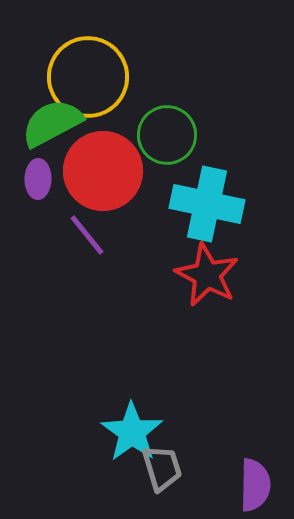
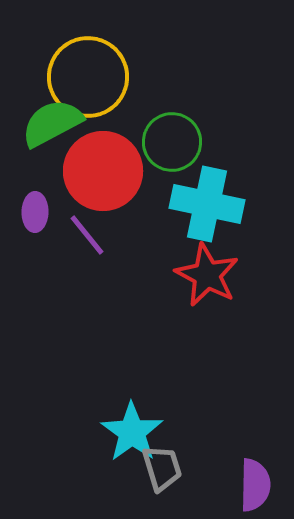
green circle: moved 5 px right, 7 px down
purple ellipse: moved 3 px left, 33 px down
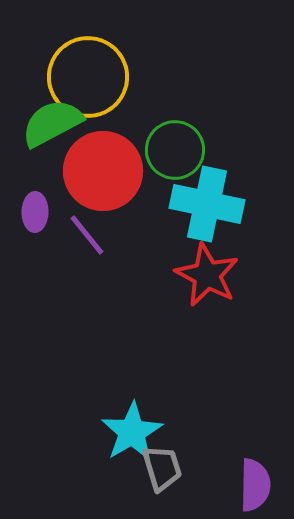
green circle: moved 3 px right, 8 px down
cyan star: rotated 6 degrees clockwise
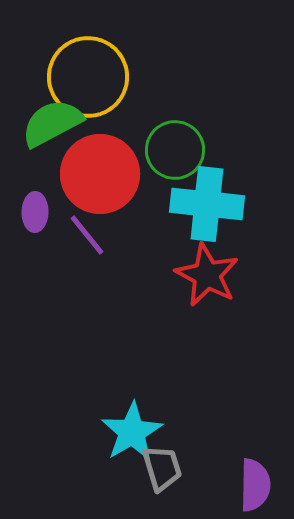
red circle: moved 3 px left, 3 px down
cyan cross: rotated 6 degrees counterclockwise
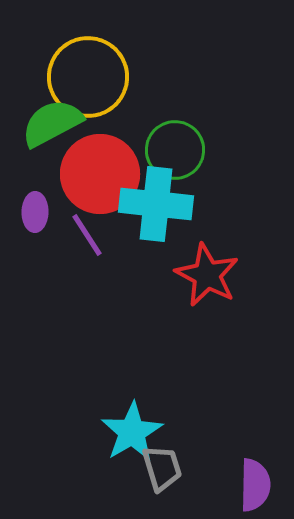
cyan cross: moved 51 px left
purple line: rotated 6 degrees clockwise
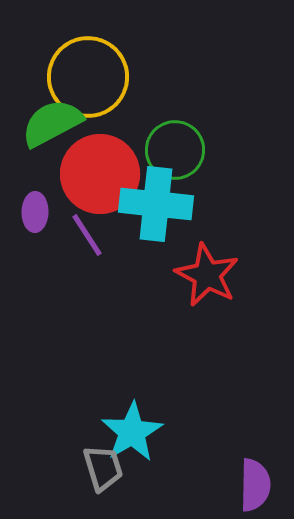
gray trapezoid: moved 59 px left
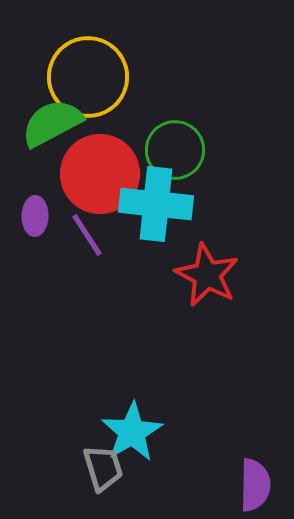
purple ellipse: moved 4 px down
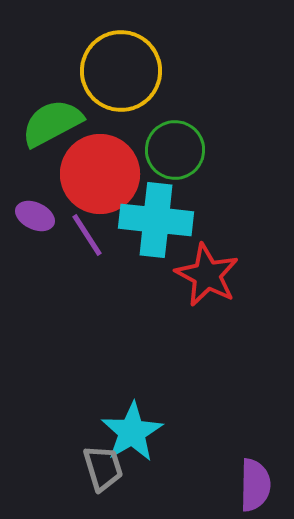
yellow circle: moved 33 px right, 6 px up
cyan cross: moved 16 px down
purple ellipse: rotated 66 degrees counterclockwise
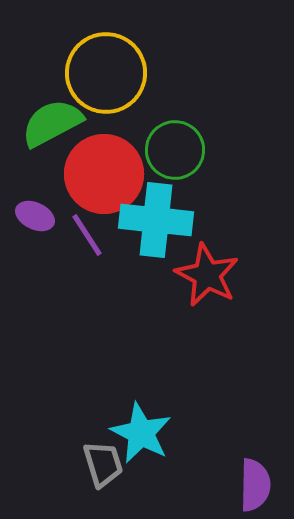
yellow circle: moved 15 px left, 2 px down
red circle: moved 4 px right
cyan star: moved 9 px right, 1 px down; rotated 14 degrees counterclockwise
gray trapezoid: moved 4 px up
